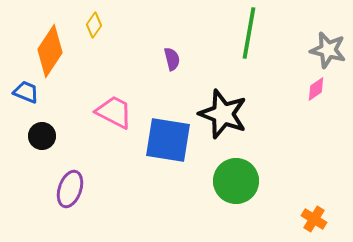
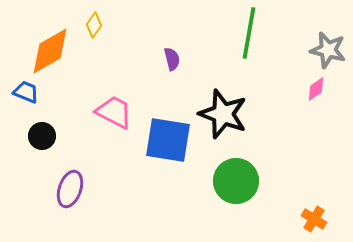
orange diamond: rotated 27 degrees clockwise
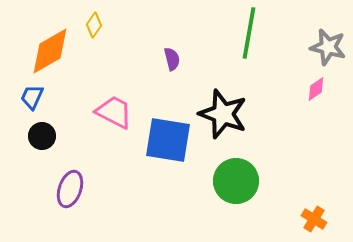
gray star: moved 3 px up
blue trapezoid: moved 6 px right, 5 px down; rotated 88 degrees counterclockwise
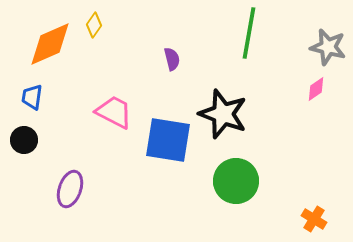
orange diamond: moved 7 px up; rotated 6 degrees clockwise
blue trapezoid: rotated 16 degrees counterclockwise
black circle: moved 18 px left, 4 px down
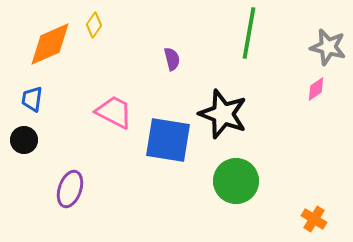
blue trapezoid: moved 2 px down
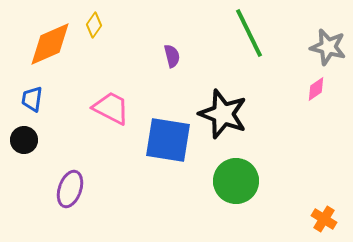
green line: rotated 36 degrees counterclockwise
purple semicircle: moved 3 px up
pink trapezoid: moved 3 px left, 4 px up
orange cross: moved 10 px right
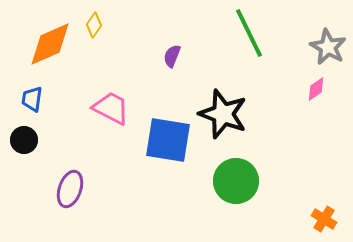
gray star: rotated 15 degrees clockwise
purple semicircle: rotated 145 degrees counterclockwise
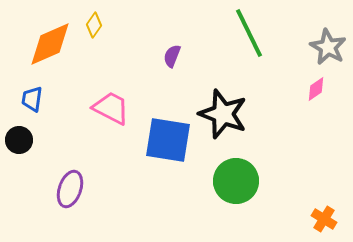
black circle: moved 5 px left
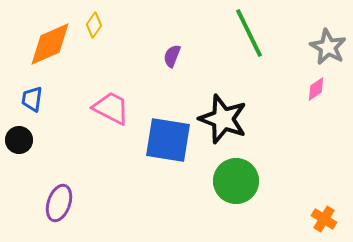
black star: moved 5 px down
purple ellipse: moved 11 px left, 14 px down
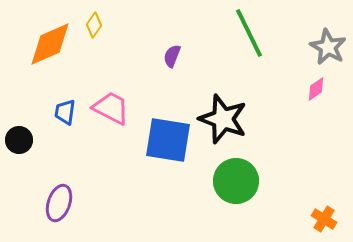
blue trapezoid: moved 33 px right, 13 px down
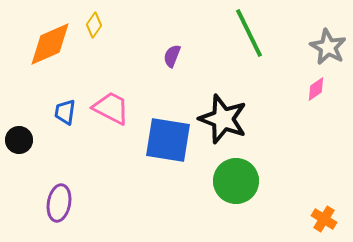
purple ellipse: rotated 9 degrees counterclockwise
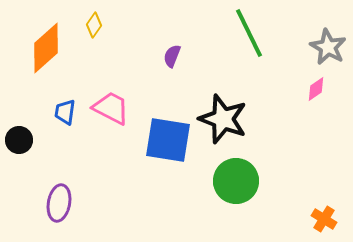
orange diamond: moved 4 px left, 4 px down; rotated 18 degrees counterclockwise
